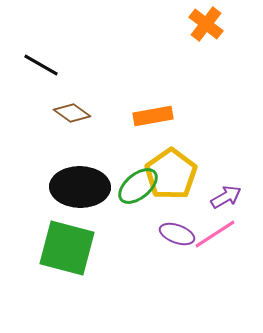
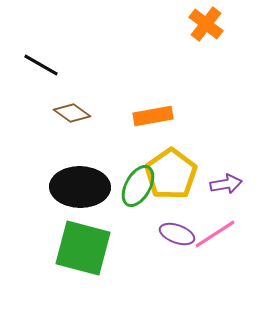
green ellipse: rotated 21 degrees counterclockwise
purple arrow: moved 13 px up; rotated 20 degrees clockwise
green square: moved 16 px right
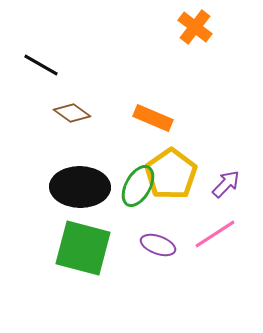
orange cross: moved 11 px left, 3 px down
orange rectangle: moved 2 px down; rotated 33 degrees clockwise
purple arrow: rotated 36 degrees counterclockwise
purple ellipse: moved 19 px left, 11 px down
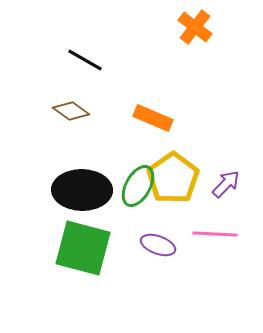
black line: moved 44 px right, 5 px up
brown diamond: moved 1 px left, 2 px up
yellow pentagon: moved 2 px right, 4 px down
black ellipse: moved 2 px right, 3 px down
pink line: rotated 36 degrees clockwise
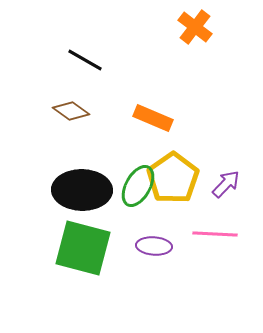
purple ellipse: moved 4 px left, 1 px down; rotated 16 degrees counterclockwise
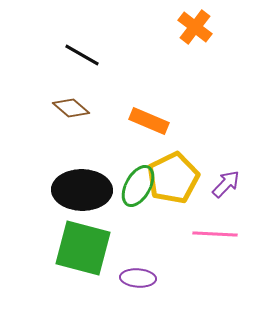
black line: moved 3 px left, 5 px up
brown diamond: moved 3 px up; rotated 6 degrees clockwise
orange rectangle: moved 4 px left, 3 px down
yellow pentagon: rotated 9 degrees clockwise
purple ellipse: moved 16 px left, 32 px down
